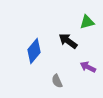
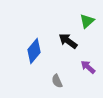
green triangle: moved 1 px up; rotated 28 degrees counterclockwise
purple arrow: rotated 14 degrees clockwise
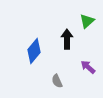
black arrow: moved 1 px left, 2 px up; rotated 54 degrees clockwise
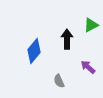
green triangle: moved 4 px right, 4 px down; rotated 14 degrees clockwise
gray semicircle: moved 2 px right
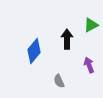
purple arrow: moved 1 px right, 2 px up; rotated 28 degrees clockwise
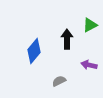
green triangle: moved 1 px left
purple arrow: rotated 56 degrees counterclockwise
gray semicircle: rotated 88 degrees clockwise
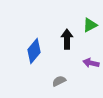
purple arrow: moved 2 px right, 2 px up
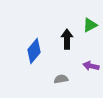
purple arrow: moved 3 px down
gray semicircle: moved 2 px right, 2 px up; rotated 16 degrees clockwise
